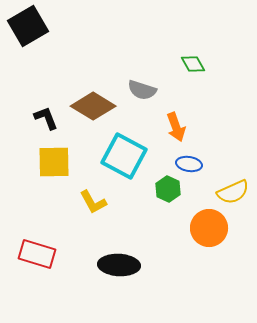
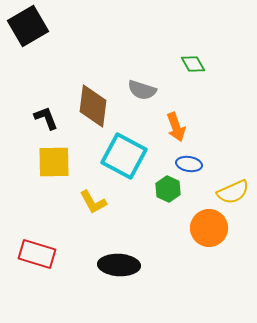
brown diamond: rotated 66 degrees clockwise
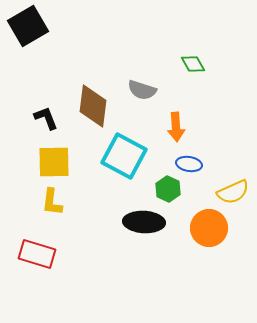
orange arrow: rotated 16 degrees clockwise
yellow L-shape: moved 41 px left; rotated 36 degrees clockwise
black ellipse: moved 25 px right, 43 px up
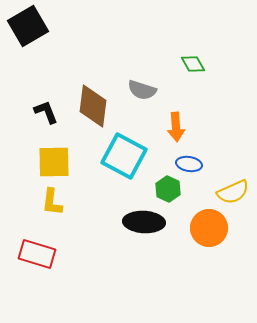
black L-shape: moved 6 px up
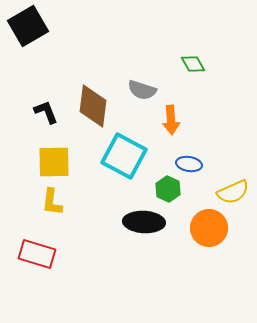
orange arrow: moved 5 px left, 7 px up
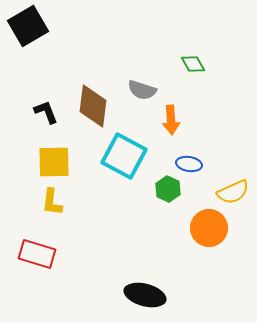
black ellipse: moved 1 px right, 73 px down; rotated 12 degrees clockwise
